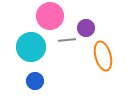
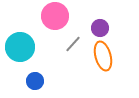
pink circle: moved 5 px right
purple circle: moved 14 px right
gray line: moved 6 px right, 4 px down; rotated 42 degrees counterclockwise
cyan circle: moved 11 px left
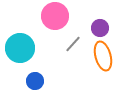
cyan circle: moved 1 px down
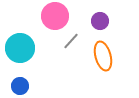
purple circle: moved 7 px up
gray line: moved 2 px left, 3 px up
blue circle: moved 15 px left, 5 px down
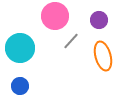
purple circle: moved 1 px left, 1 px up
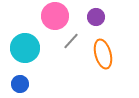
purple circle: moved 3 px left, 3 px up
cyan circle: moved 5 px right
orange ellipse: moved 2 px up
blue circle: moved 2 px up
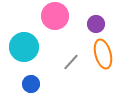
purple circle: moved 7 px down
gray line: moved 21 px down
cyan circle: moved 1 px left, 1 px up
blue circle: moved 11 px right
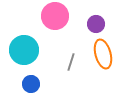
cyan circle: moved 3 px down
gray line: rotated 24 degrees counterclockwise
